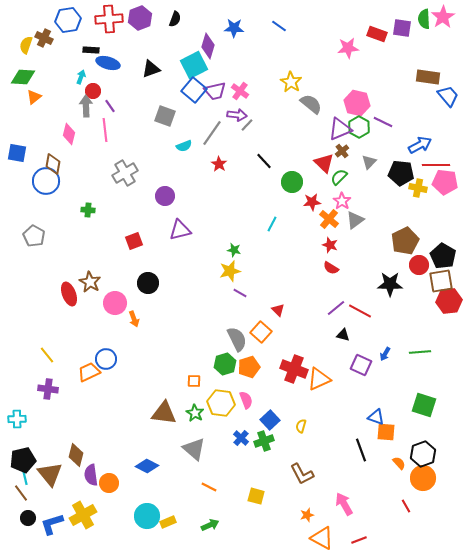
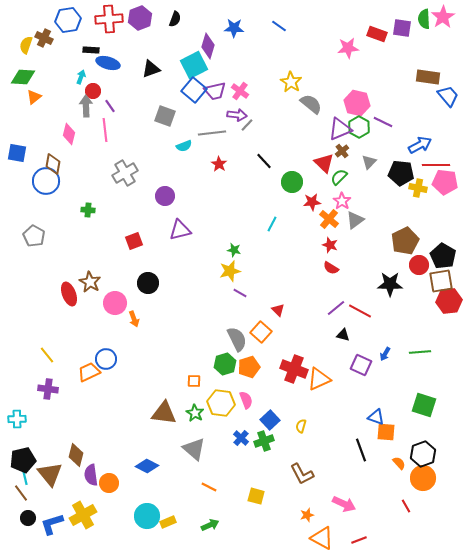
gray line at (212, 133): rotated 48 degrees clockwise
pink arrow at (344, 504): rotated 145 degrees clockwise
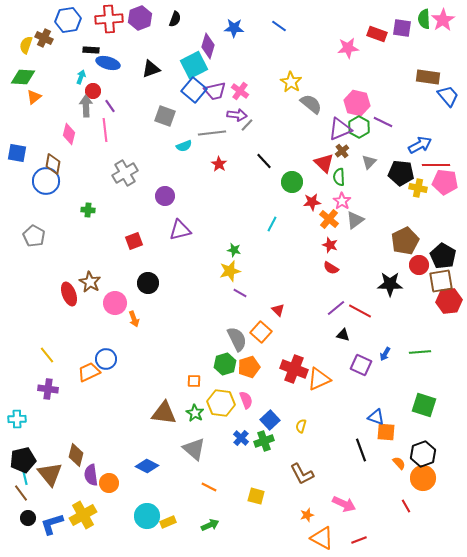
pink star at (443, 17): moved 3 px down
green semicircle at (339, 177): rotated 48 degrees counterclockwise
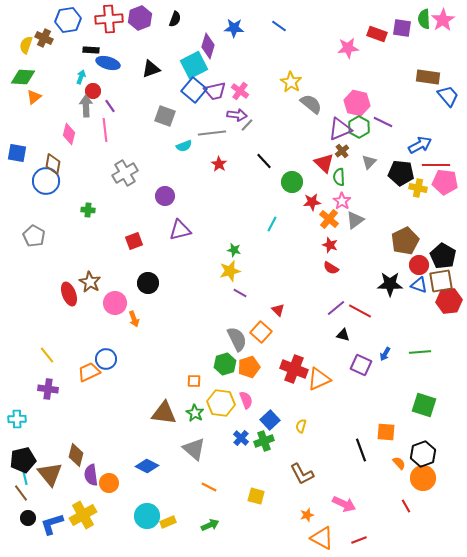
blue triangle at (376, 417): moved 43 px right, 132 px up
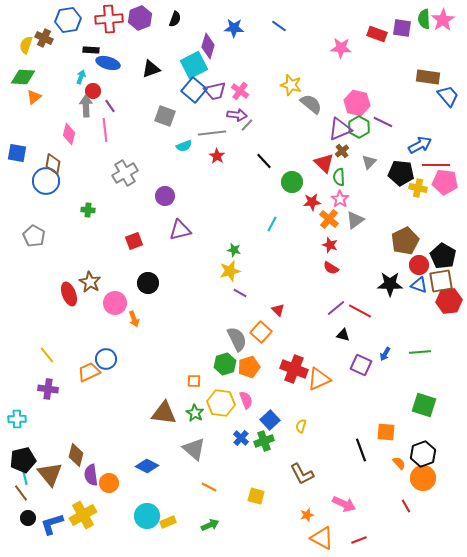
pink star at (348, 48): moved 7 px left; rotated 10 degrees clockwise
yellow star at (291, 82): moved 3 px down; rotated 15 degrees counterclockwise
red star at (219, 164): moved 2 px left, 8 px up
pink star at (342, 201): moved 2 px left, 2 px up
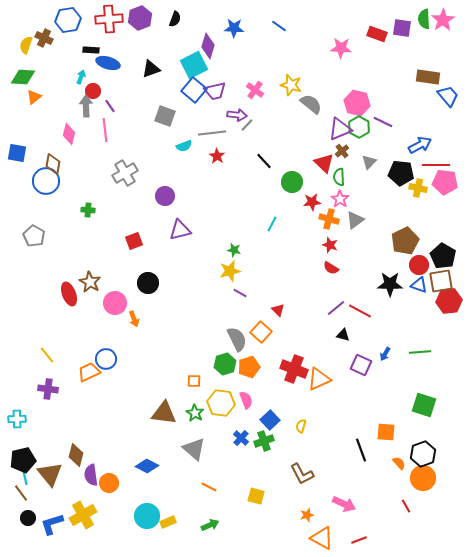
pink cross at (240, 91): moved 15 px right, 1 px up
orange cross at (329, 219): rotated 24 degrees counterclockwise
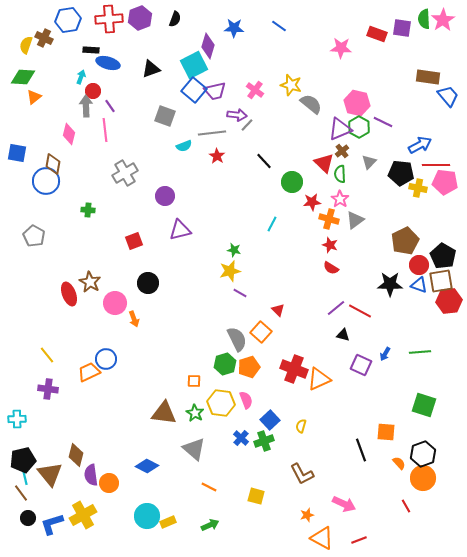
green semicircle at (339, 177): moved 1 px right, 3 px up
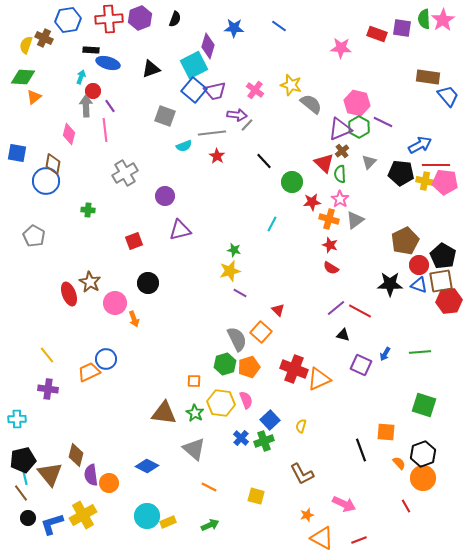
yellow cross at (418, 188): moved 7 px right, 7 px up
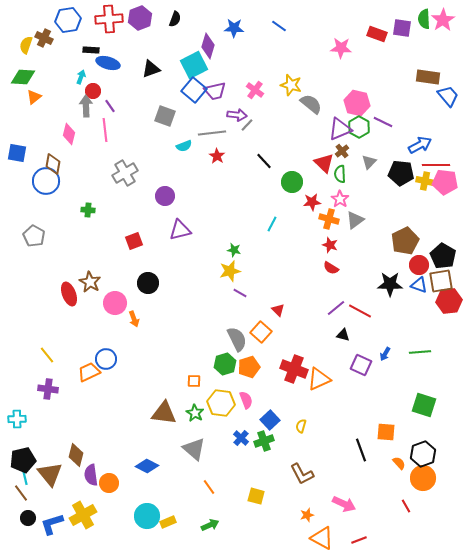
orange line at (209, 487): rotated 28 degrees clockwise
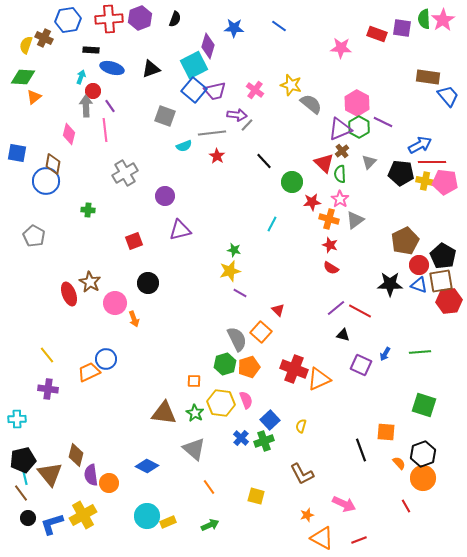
blue ellipse at (108, 63): moved 4 px right, 5 px down
pink hexagon at (357, 103): rotated 15 degrees clockwise
red line at (436, 165): moved 4 px left, 3 px up
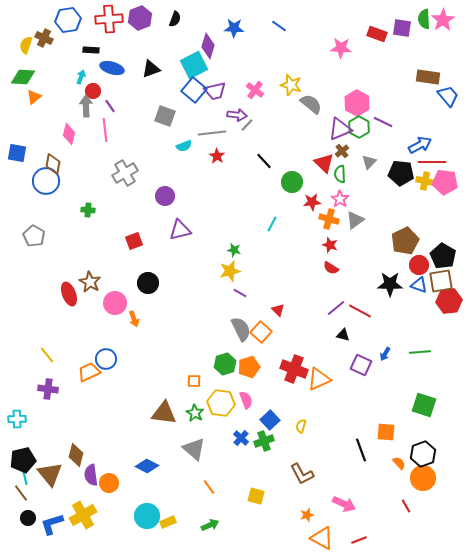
gray semicircle at (237, 339): moved 4 px right, 10 px up
